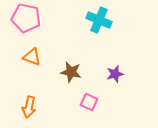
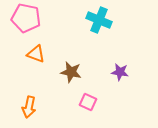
orange triangle: moved 4 px right, 3 px up
purple star: moved 5 px right, 2 px up; rotated 24 degrees clockwise
pink square: moved 1 px left
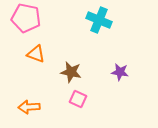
pink square: moved 10 px left, 3 px up
orange arrow: rotated 75 degrees clockwise
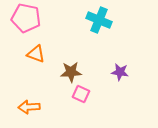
brown star: rotated 15 degrees counterclockwise
pink square: moved 3 px right, 5 px up
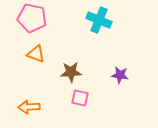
pink pentagon: moved 6 px right
purple star: moved 3 px down
pink square: moved 1 px left, 4 px down; rotated 12 degrees counterclockwise
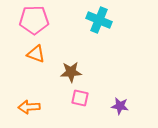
pink pentagon: moved 2 px right, 2 px down; rotated 12 degrees counterclockwise
purple star: moved 31 px down
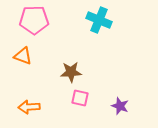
orange triangle: moved 13 px left, 2 px down
purple star: rotated 12 degrees clockwise
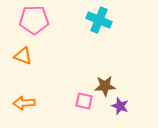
brown star: moved 34 px right, 14 px down
pink square: moved 4 px right, 3 px down
orange arrow: moved 5 px left, 4 px up
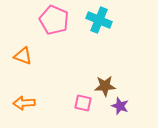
pink pentagon: moved 20 px right; rotated 24 degrees clockwise
pink square: moved 1 px left, 2 px down
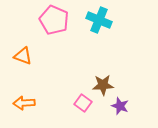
brown star: moved 2 px left, 1 px up
pink square: rotated 24 degrees clockwise
